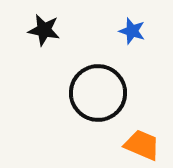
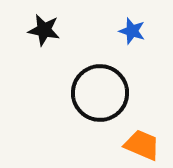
black circle: moved 2 px right
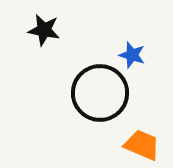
blue star: moved 24 px down
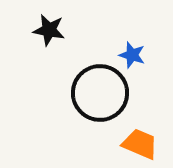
black star: moved 5 px right
orange trapezoid: moved 2 px left, 1 px up
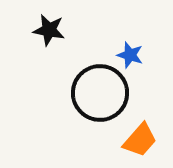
blue star: moved 2 px left
orange trapezoid: moved 4 px up; rotated 108 degrees clockwise
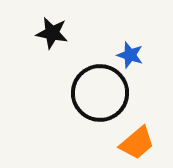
black star: moved 3 px right, 3 px down
orange trapezoid: moved 3 px left, 3 px down; rotated 9 degrees clockwise
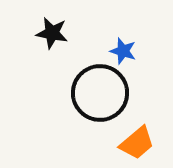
blue star: moved 7 px left, 4 px up
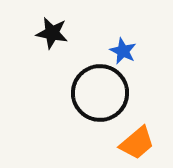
blue star: rotated 8 degrees clockwise
